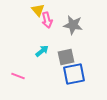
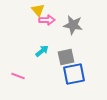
pink arrow: rotated 77 degrees counterclockwise
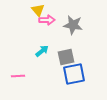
pink line: rotated 24 degrees counterclockwise
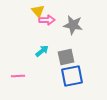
yellow triangle: moved 1 px down
blue square: moved 2 px left, 2 px down
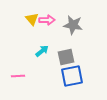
yellow triangle: moved 6 px left, 8 px down
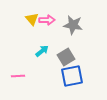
gray square: rotated 18 degrees counterclockwise
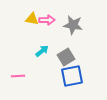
yellow triangle: rotated 40 degrees counterclockwise
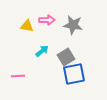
yellow triangle: moved 5 px left, 7 px down
blue square: moved 2 px right, 2 px up
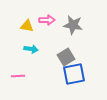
cyan arrow: moved 11 px left, 2 px up; rotated 48 degrees clockwise
